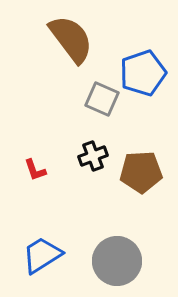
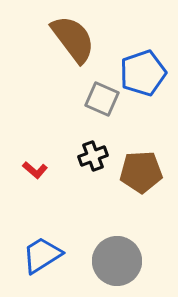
brown semicircle: moved 2 px right
red L-shape: rotated 30 degrees counterclockwise
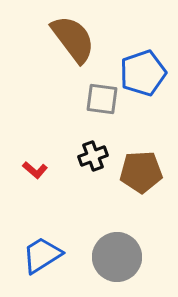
gray square: rotated 16 degrees counterclockwise
gray circle: moved 4 px up
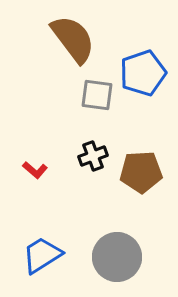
gray square: moved 5 px left, 4 px up
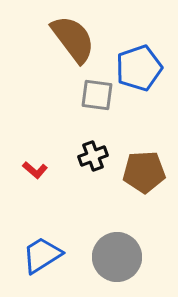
blue pentagon: moved 4 px left, 5 px up
brown pentagon: moved 3 px right
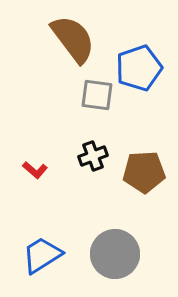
gray circle: moved 2 px left, 3 px up
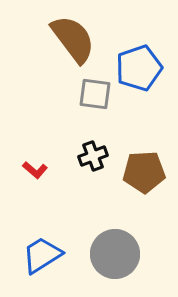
gray square: moved 2 px left, 1 px up
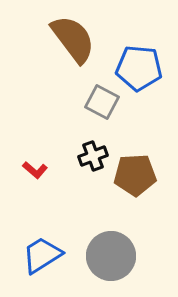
blue pentagon: rotated 24 degrees clockwise
gray square: moved 7 px right, 8 px down; rotated 20 degrees clockwise
brown pentagon: moved 9 px left, 3 px down
gray circle: moved 4 px left, 2 px down
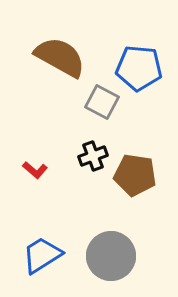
brown semicircle: moved 13 px left, 18 px down; rotated 24 degrees counterclockwise
brown pentagon: rotated 12 degrees clockwise
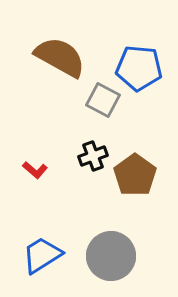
gray square: moved 1 px right, 2 px up
brown pentagon: rotated 27 degrees clockwise
